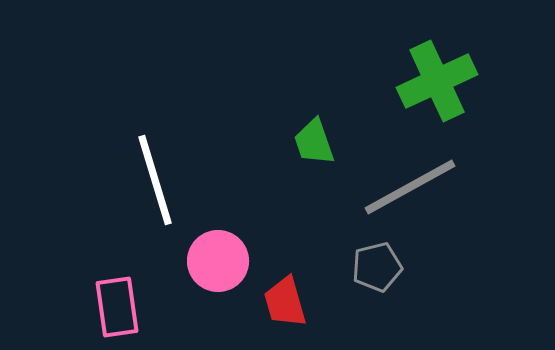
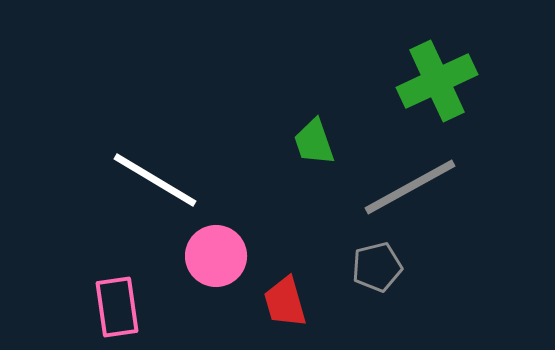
white line: rotated 42 degrees counterclockwise
pink circle: moved 2 px left, 5 px up
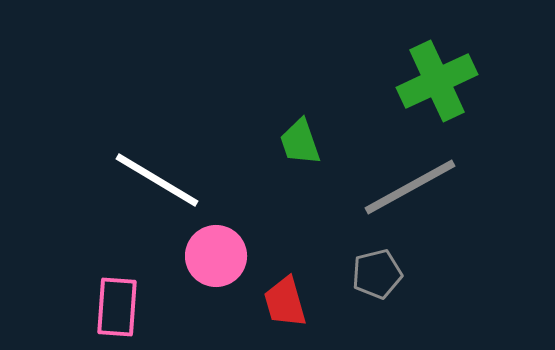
green trapezoid: moved 14 px left
white line: moved 2 px right
gray pentagon: moved 7 px down
pink rectangle: rotated 12 degrees clockwise
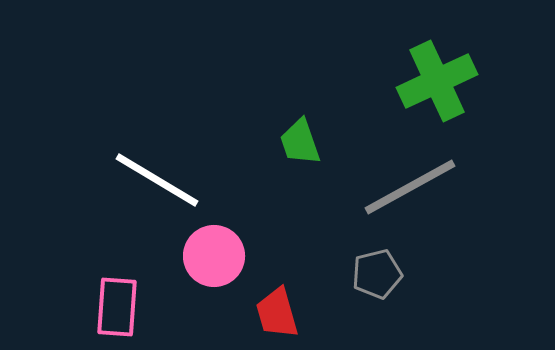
pink circle: moved 2 px left
red trapezoid: moved 8 px left, 11 px down
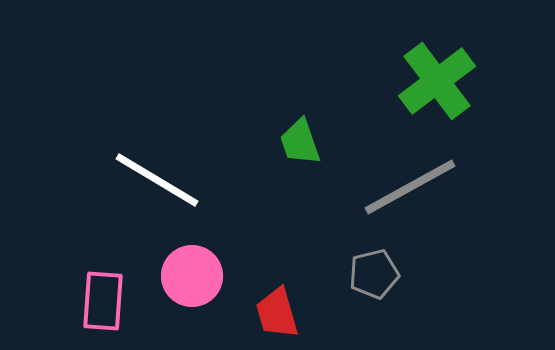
green cross: rotated 12 degrees counterclockwise
pink circle: moved 22 px left, 20 px down
gray pentagon: moved 3 px left
pink rectangle: moved 14 px left, 6 px up
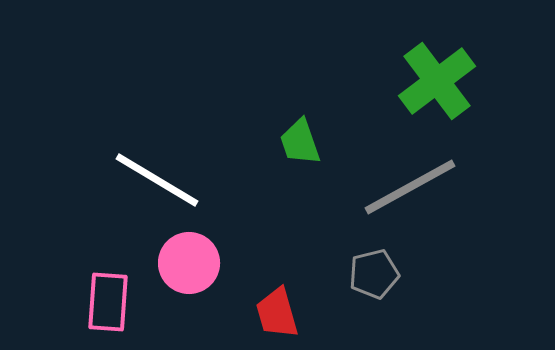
pink circle: moved 3 px left, 13 px up
pink rectangle: moved 5 px right, 1 px down
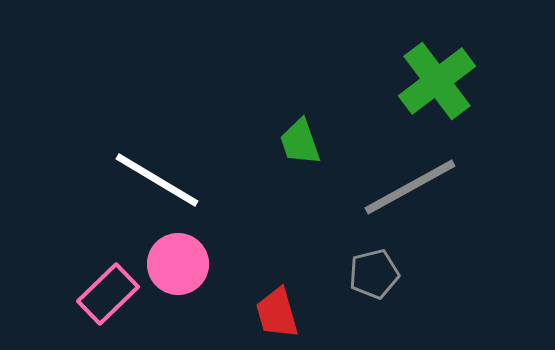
pink circle: moved 11 px left, 1 px down
pink rectangle: moved 8 px up; rotated 42 degrees clockwise
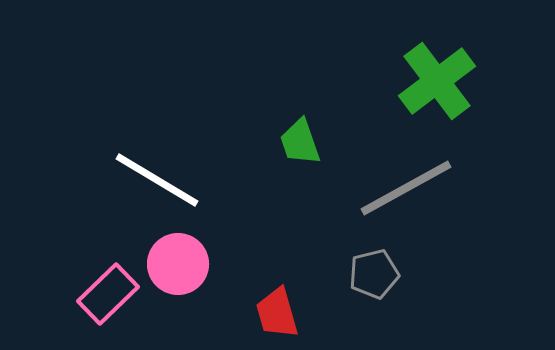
gray line: moved 4 px left, 1 px down
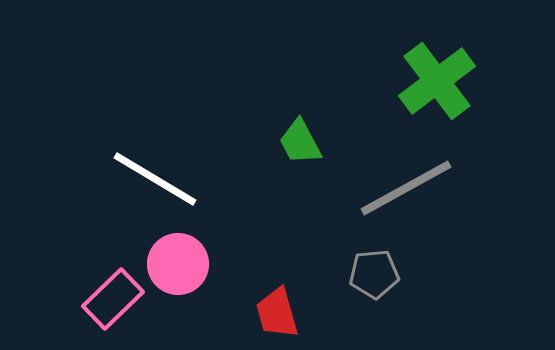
green trapezoid: rotated 9 degrees counterclockwise
white line: moved 2 px left, 1 px up
gray pentagon: rotated 9 degrees clockwise
pink rectangle: moved 5 px right, 5 px down
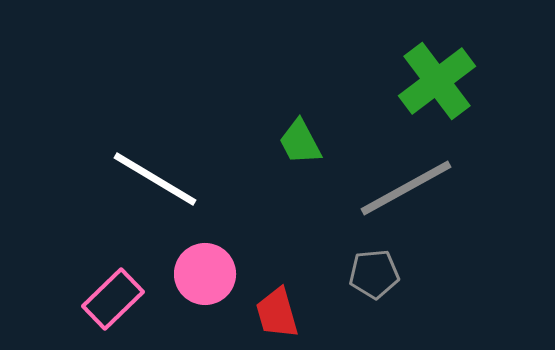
pink circle: moved 27 px right, 10 px down
